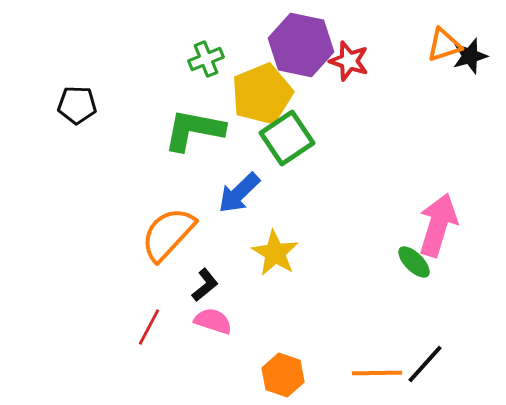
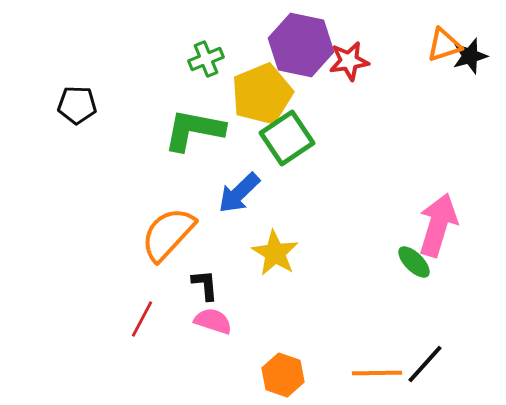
red star: rotated 27 degrees counterclockwise
black L-shape: rotated 56 degrees counterclockwise
red line: moved 7 px left, 8 px up
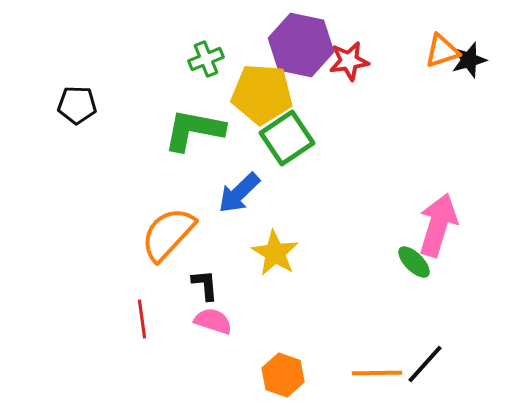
orange triangle: moved 2 px left, 6 px down
black star: moved 1 px left, 4 px down
yellow pentagon: rotated 26 degrees clockwise
red line: rotated 36 degrees counterclockwise
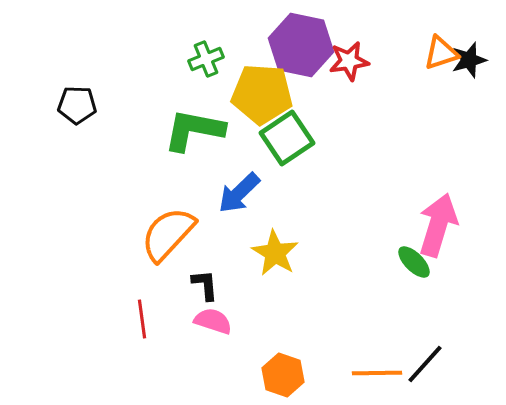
orange triangle: moved 1 px left, 2 px down
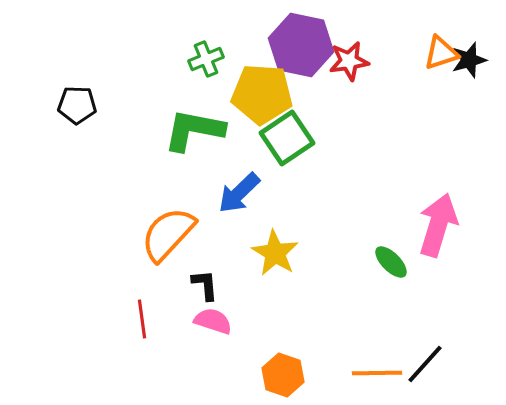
green ellipse: moved 23 px left
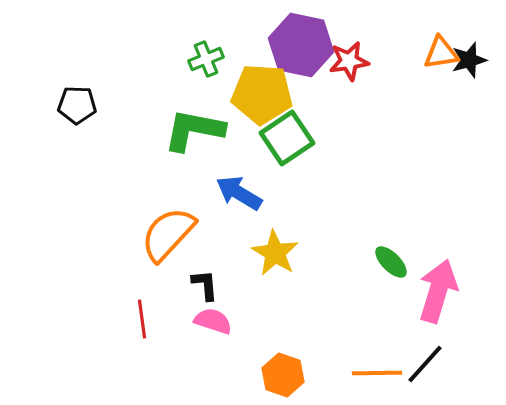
orange triangle: rotated 9 degrees clockwise
blue arrow: rotated 75 degrees clockwise
pink arrow: moved 66 px down
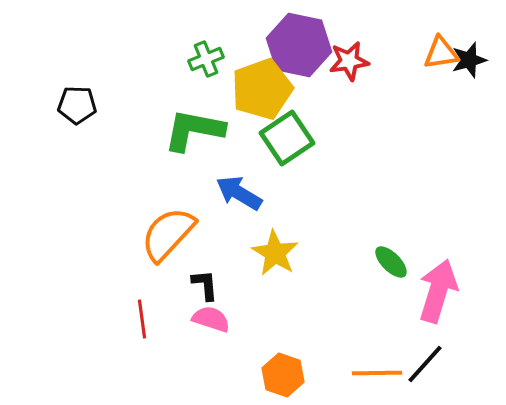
purple hexagon: moved 2 px left
yellow pentagon: moved 5 px up; rotated 24 degrees counterclockwise
pink semicircle: moved 2 px left, 2 px up
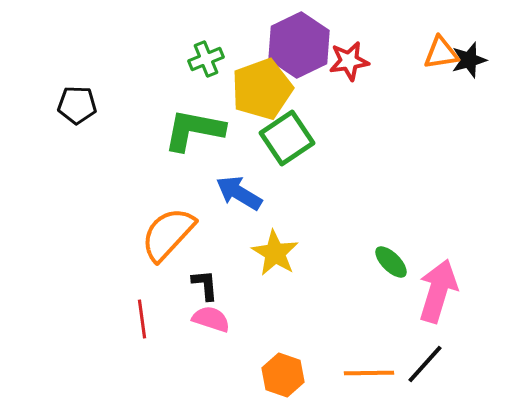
purple hexagon: rotated 22 degrees clockwise
orange line: moved 8 px left
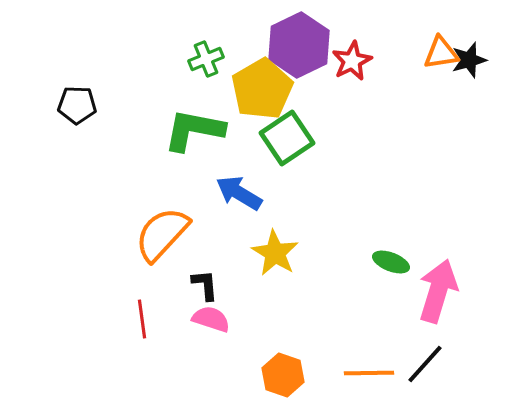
red star: moved 3 px right; rotated 18 degrees counterclockwise
yellow pentagon: rotated 10 degrees counterclockwise
orange semicircle: moved 6 px left
green ellipse: rotated 24 degrees counterclockwise
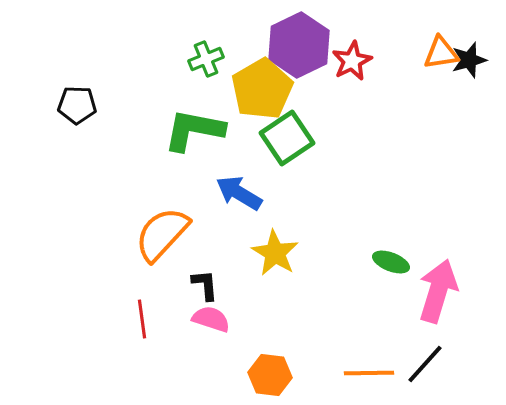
orange hexagon: moved 13 px left; rotated 12 degrees counterclockwise
